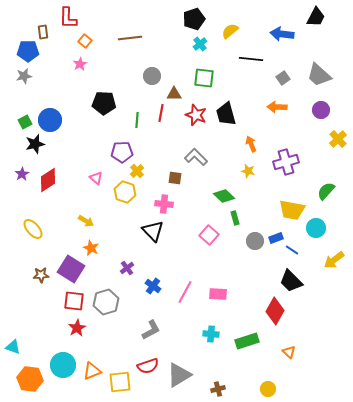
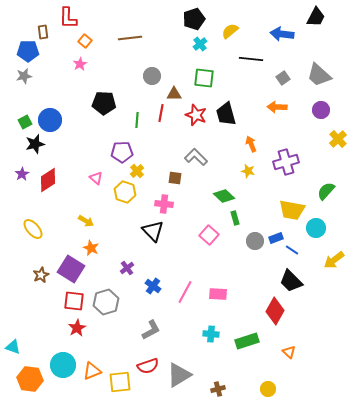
brown star at (41, 275): rotated 21 degrees counterclockwise
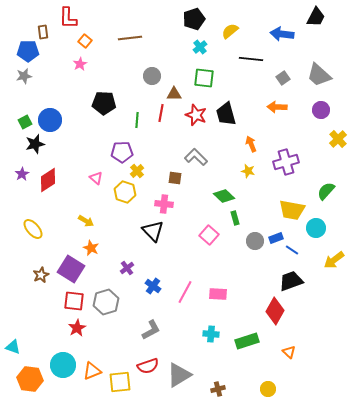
cyan cross at (200, 44): moved 3 px down
black trapezoid at (291, 281): rotated 115 degrees clockwise
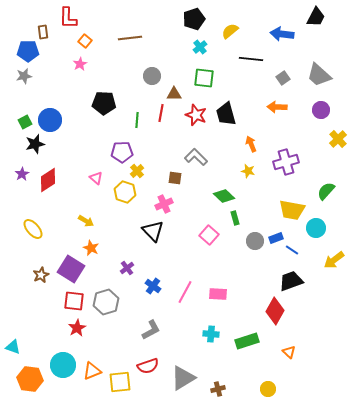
pink cross at (164, 204): rotated 30 degrees counterclockwise
gray triangle at (179, 375): moved 4 px right, 3 px down
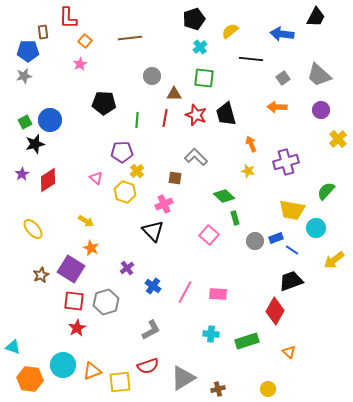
red line at (161, 113): moved 4 px right, 5 px down
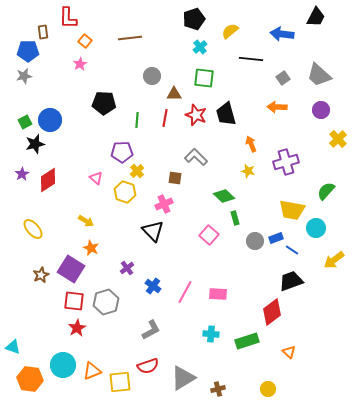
red diamond at (275, 311): moved 3 px left, 1 px down; rotated 24 degrees clockwise
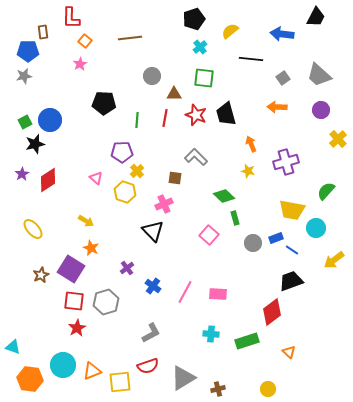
red L-shape at (68, 18): moved 3 px right
gray circle at (255, 241): moved 2 px left, 2 px down
gray L-shape at (151, 330): moved 3 px down
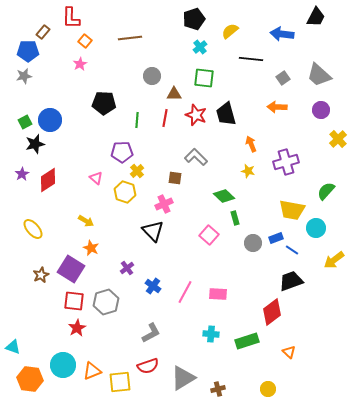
brown rectangle at (43, 32): rotated 48 degrees clockwise
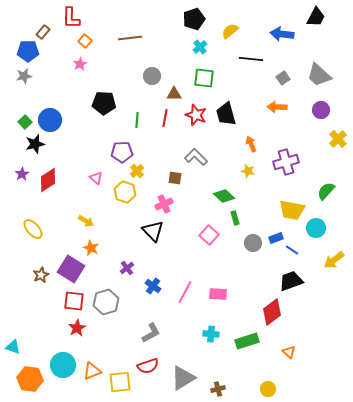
green square at (25, 122): rotated 16 degrees counterclockwise
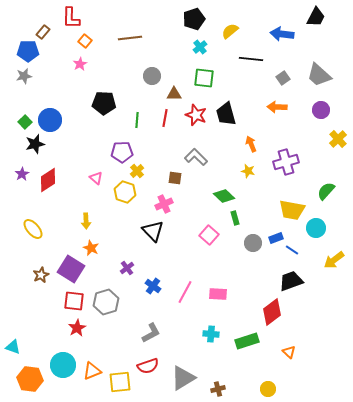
yellow arrow at (86, 221): rotated 56 degrees clockwise
